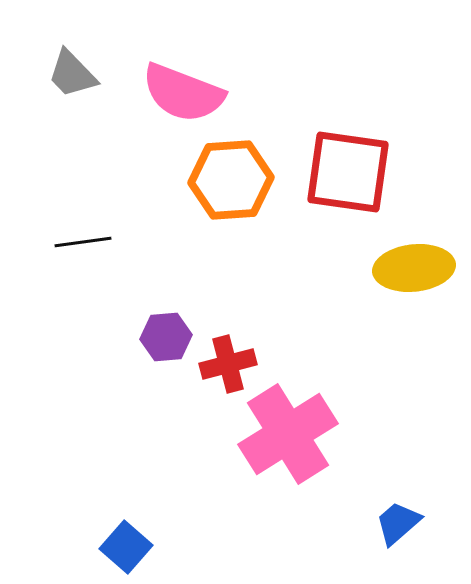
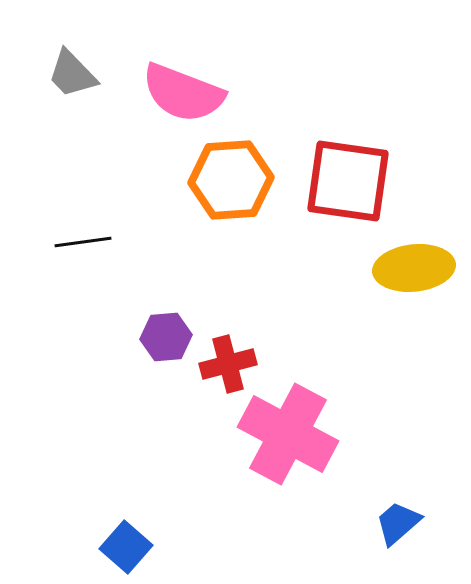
red square: moved 9 px down
pink cross: rotated 30 degrees counterclockwise
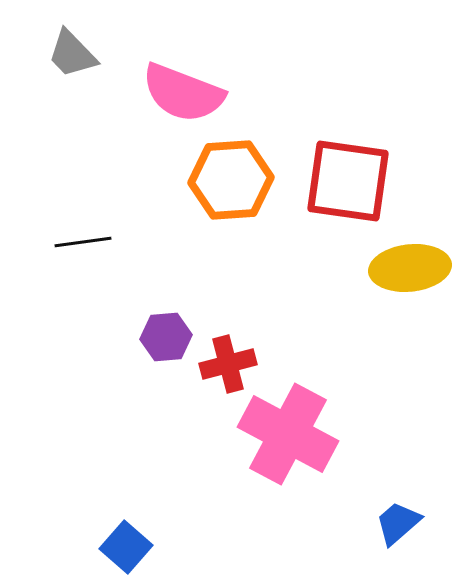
gray trapezoid: moved 20 px up
yellow ellipse: moved 4 px left
